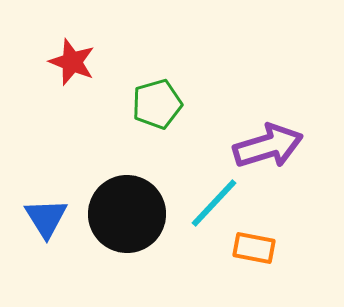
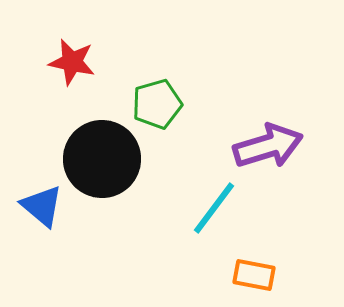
red star: rotated 9 degrees counterclockwise
cyan line: moved 5 px down; rotated 6 degrees counterclockwise
black circle: moved 25 px left, 55 px up
blue triangle: moved 4 px left, 12 px up; rotated 18 degrees counterclockwise
orange rectangle: moved 27 px down
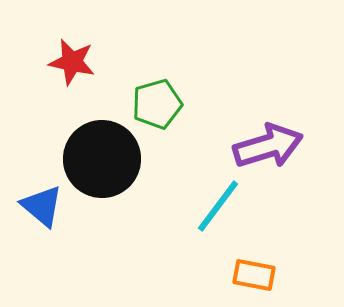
cyan line: moved 4 px right, 2 px up
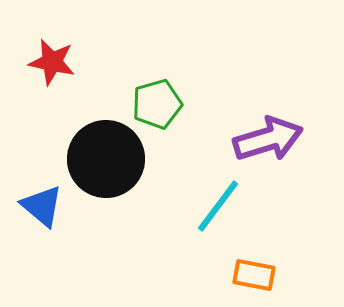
red star: moved 20 px left
purple arrow: moved 7 px up
black circle: moved 4 px right
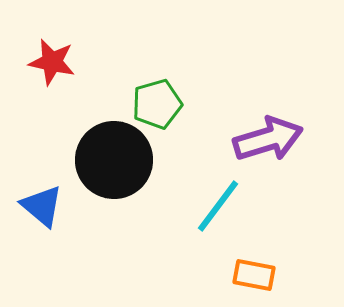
black circle: moved 8 px right, 1 px down
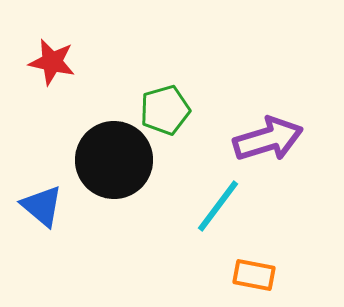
green pentagon: moved 8 px right, 6 px down
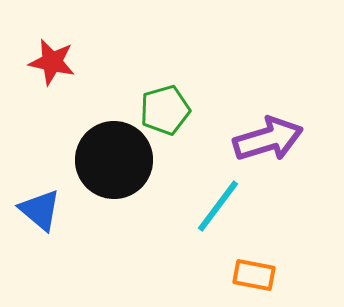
blue triangle: moved 2 px left, 4 px down
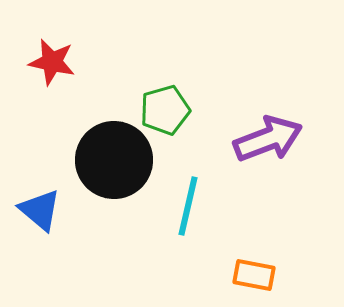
purple arrow: rotated 4 degrees counterclockwise
cyan line: moved 30 px left; rotated 24 degrees counterclockwise
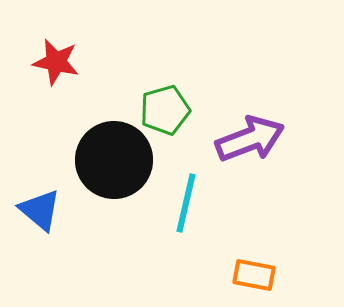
red star: moved 4 px right
purple arrow: moved 18 px left
cyan line: moved 2 px left, 3 px up
